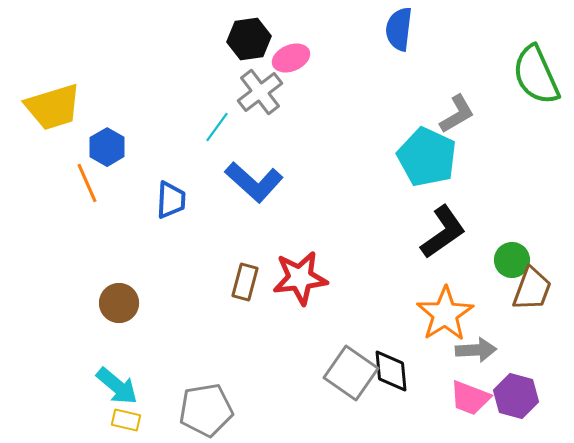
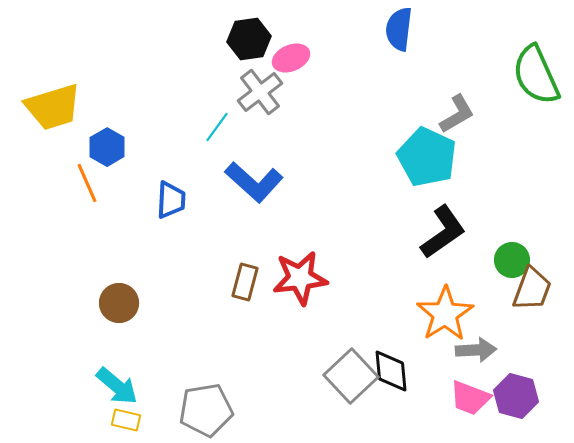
gray square: moved 3 px down; rotated 12 degrees clockwise
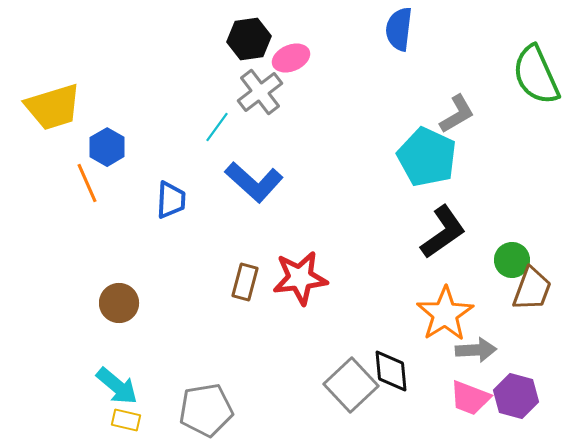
gray square: moved 9 px down
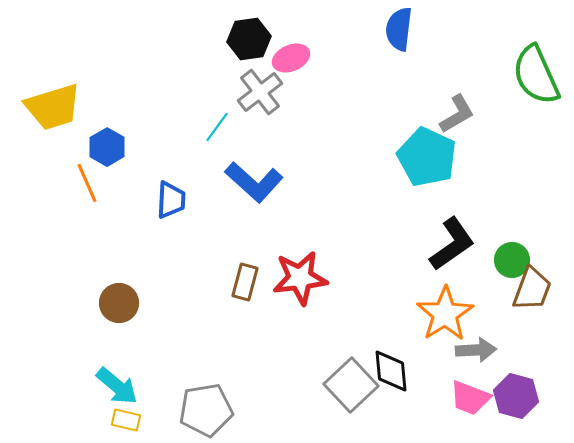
black L-shape: moved 9 px right, 12 px down
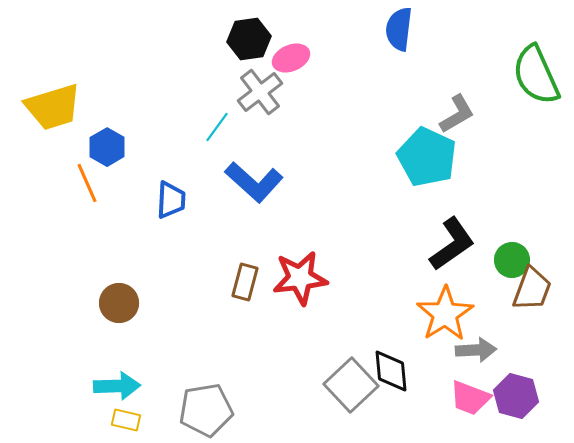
cyan arrow: rotated 42 degrees counterclockwise
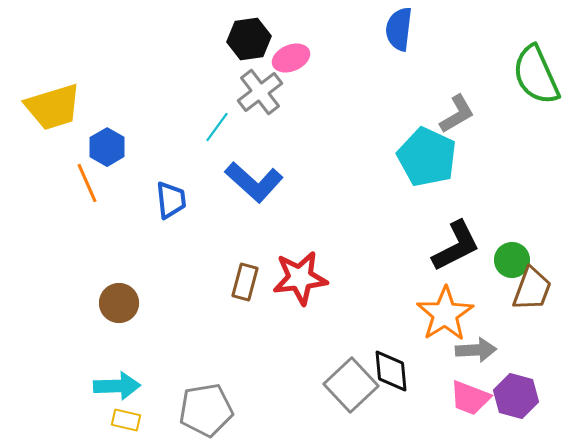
blue trapezoid: rotated 9 degrees counterclockwise
black L-shape: moved 4 px right, 2 px down; rotated 8 degrees clockwise
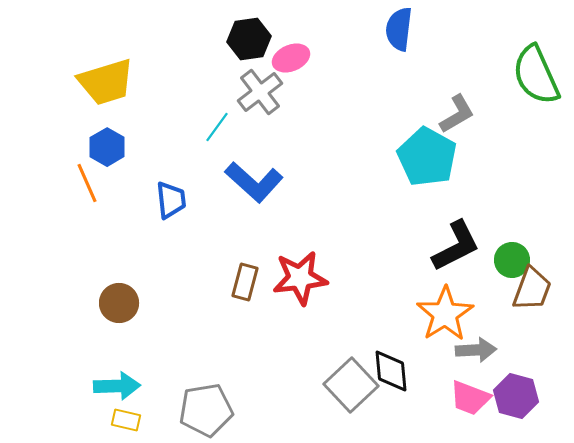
yellow trapezoid: moved 53 px right, 25 px up
cyan pentagon: rotated 4 degrees clockwise
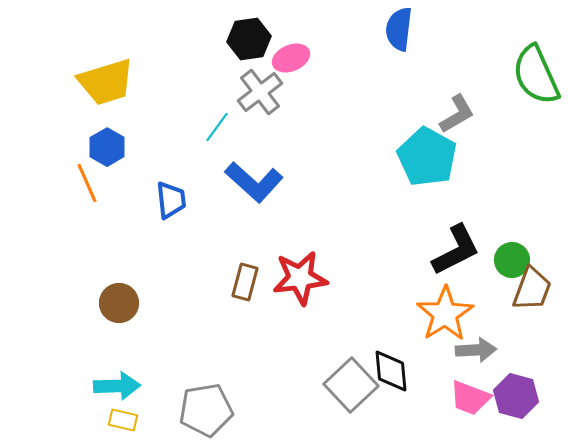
black L-shape: moved 4 px down
yellow rectangle: moved 3 px left
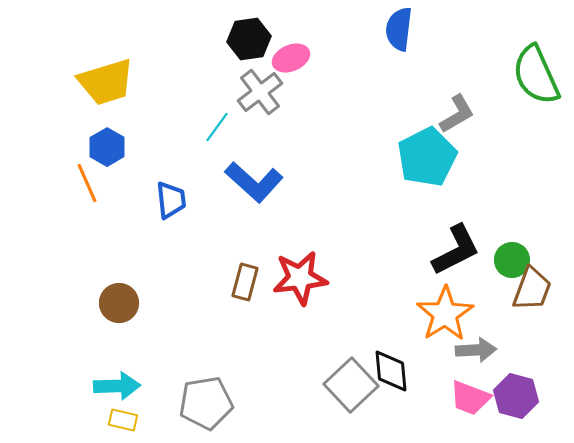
cyan pentagon: rotated 16 degrees clockwise
gray pentagon: moved 7 px up
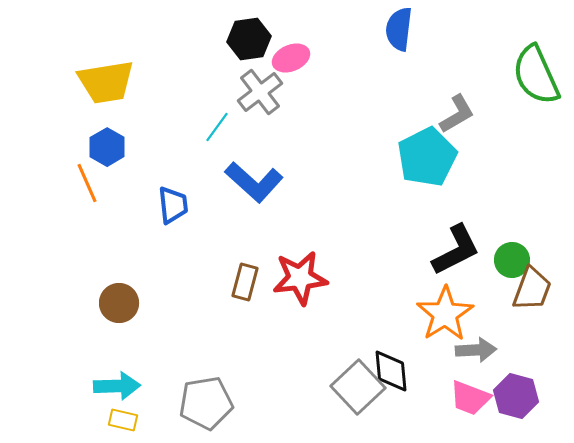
yellow trapezoid: rotated 8 degrees clockwise
blue trapezoid: moved 2 px right, 5 px down
gray square: moved 7 px right, 2 px down
